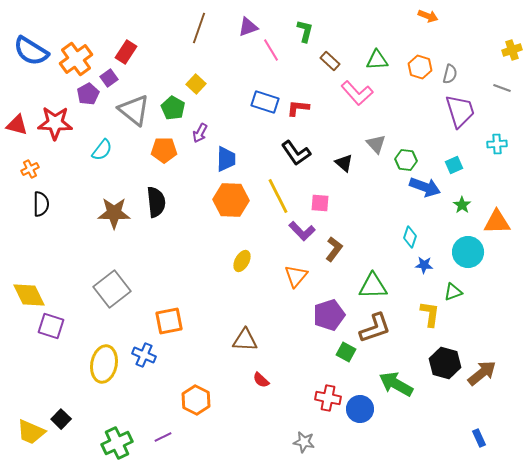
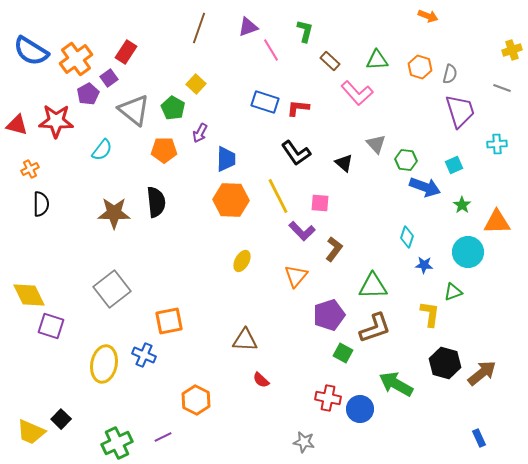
red star at (55, 123): moved 1 px right, 2 px up
cyan diamond at (410, 237): moved 3 px left
green square at (346, 352): moved 3 px left, 1 px down
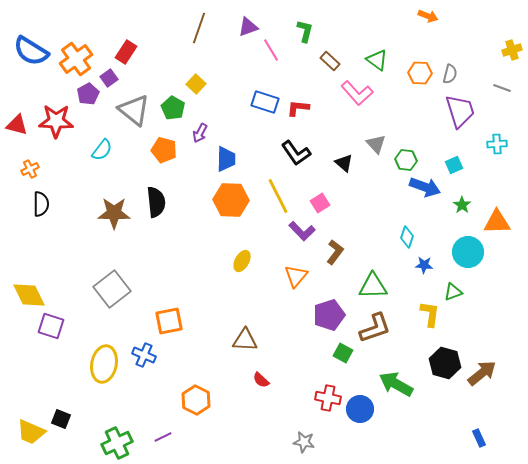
green triangle at (377, 60): rotated 40 degrees clockwise
orange hexagon at (420, 67): moved 6 px down; rotated 15 degrees counterclockwise
orange pentagon at (164, 150): rotated 15 degrees clockwise
pink square at (320, 203): rotated 36 degrees counterclockwise
brown L-shape at (334, 249): moved 1 px right, 3 px down
black square at (61, 419): rotated 24 degrees counterclockwise
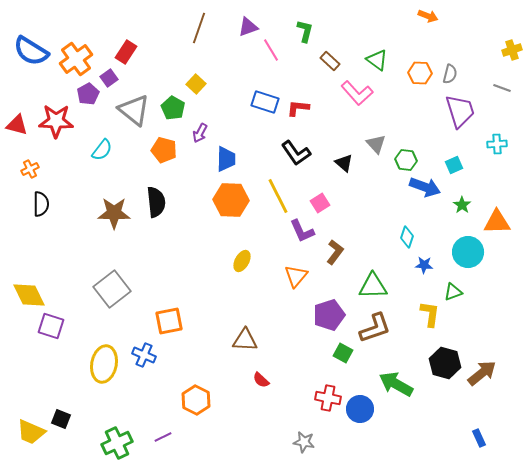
purple L-shape at (302, 231): rotated 20 degrees clockwise
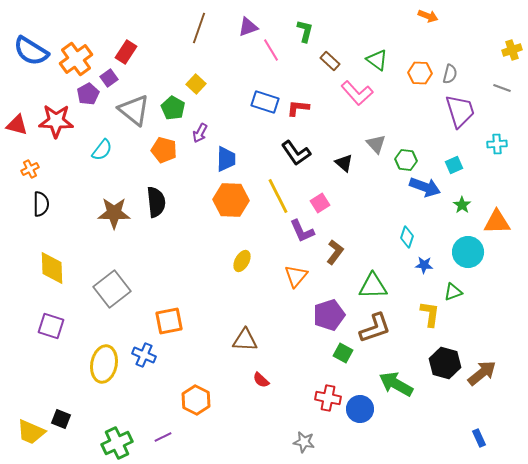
yellow diamond at (29, 295): moved 23 px right, 27 px up; rotated 24 degrees clockwise
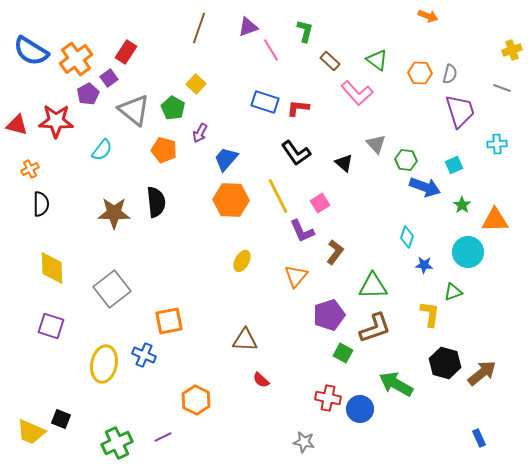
blue trapezoid at (226, 159): rotated 140 degrees counterclockwise
orange triangle at (497, 222): moved 2 px left, 2 px up
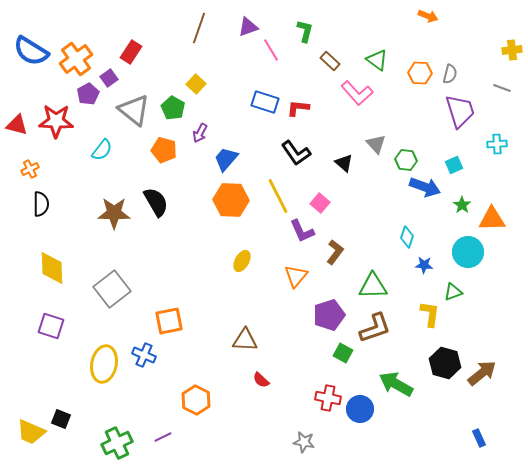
yellow cross at (512, 50): rotated 12 degrees clockwise
red rectangle at (126, 52): moved 5 px right
black semicircle at (156, 202): rotated 24 degrees counterclockwise
pink square at (320, 203): rotated 18 degrees counterclockwise
orange triangle at (495, 220): moved 3 px left, 1 px up
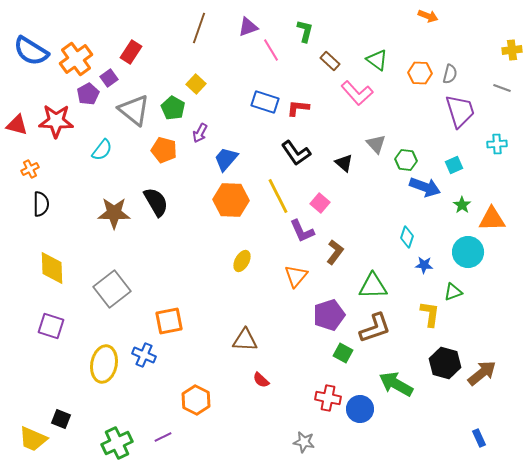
yellow trapezoid at (31, 432): moved 2 px right, 7 px down
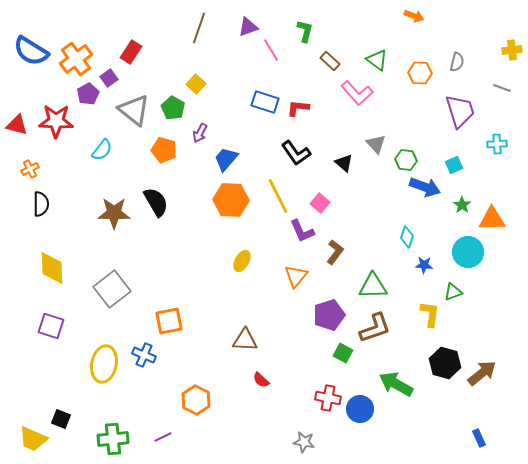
orange arrow at (428, 16): moved 14 px left
gray semicircle at (450, 74): moved 7 px right, 12 px up
green cross at (117, 443): moved 4 px left, 4 px up; rotated 20 degrees clockwise
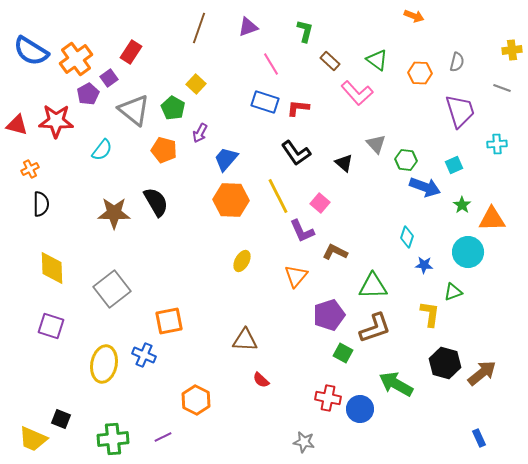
pink line at (271, 50): moved 14 px down
brown L-shape at (335, 252): rotated 100 degrees counterclockwise
